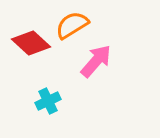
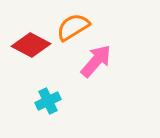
orange semicircle: moved 1 px right, 2 px down
red diamond: moved 2 px down; rotated 15 degrees counterclockwise
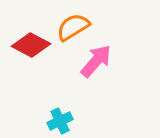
cyan cross: moved 12 px right, 20 px down
